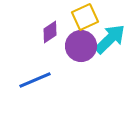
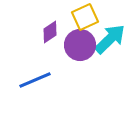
purple circle: moved 1 px left, 1 px up
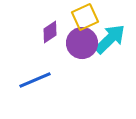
purple circle: moved 2 px right, 2 px up
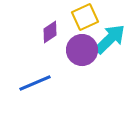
purple circle: moved 7 px down
blue line: moved 3 px down
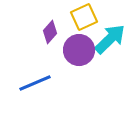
yellow square: moved 1 px left
purple diamond: rotated 15 degrees counterclockwise
purple circle: moved 3 px left
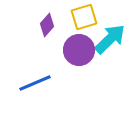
yellow square: rotated 8 degrees clockwise
purple diamond: moved 3 px left, 7 px up
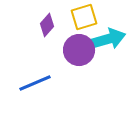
cyan arrow: moved 2 px left; rotated 28 degrees clockwise
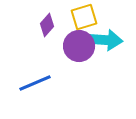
cyan arrow: moved 3 px left, 1 px down; rotated 20 degrees clockwise
purple circle: moved 4 px up
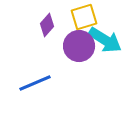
cyan arrow: rotated 28 degrees clockwise
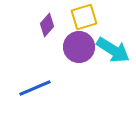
cyan arrow: moved 8 px right, 10 px down
purple circle: moved 1 px down
blue line: moved 5 px down
